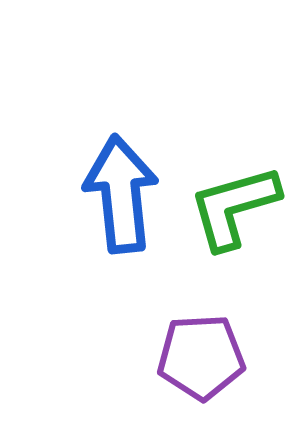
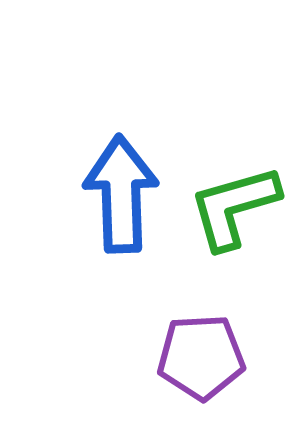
blue arrow: rotated 4 degrees clockwise
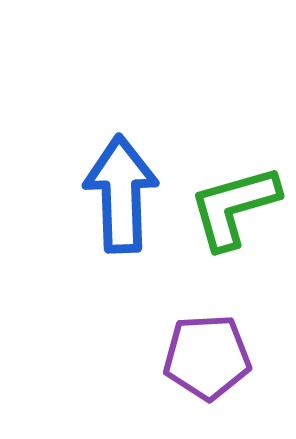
purple pentagon: moved 6 px right
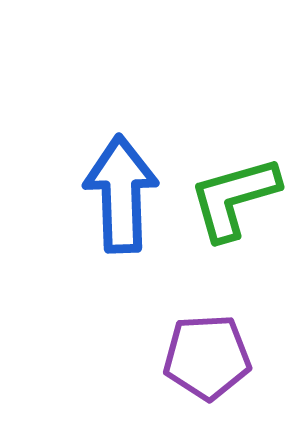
green L-shape: moved 9 px up
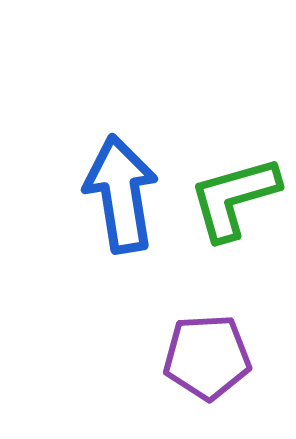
blue arrow: rotated 7 degrees counterclockwise
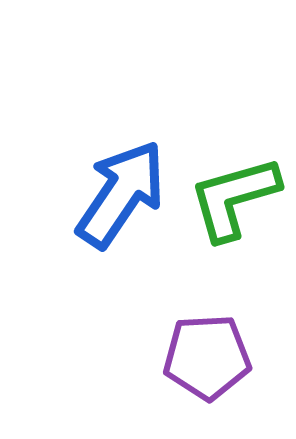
blue arrow: rotated 43 degrees clockwise
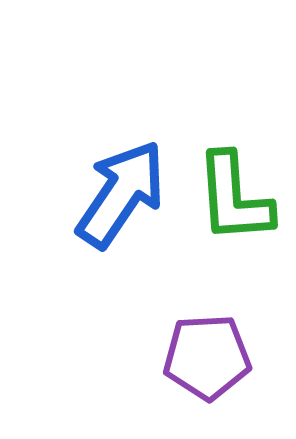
green L-shape: rotated 78 degrees counterclockwise
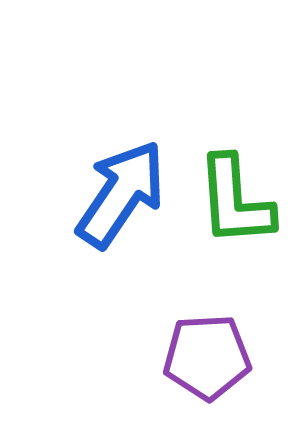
green L-shape: moved 1 px right, 3 px down
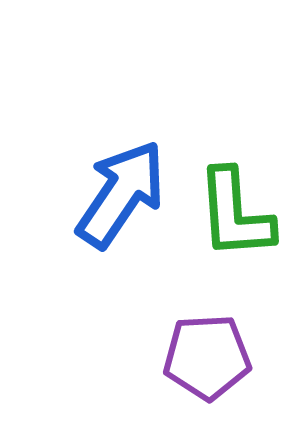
green L-shape: moved 13 px down
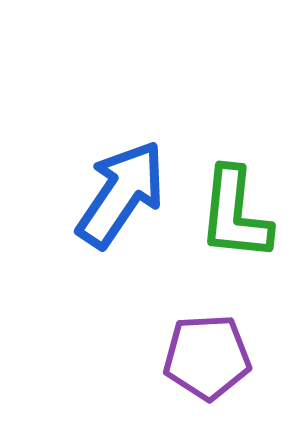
green L-shape: rotated 10 degrees clockwise
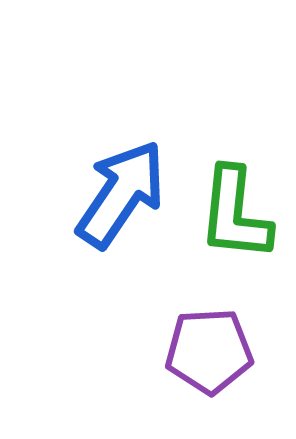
purple pentagon: moved 2 px right, 6 px up
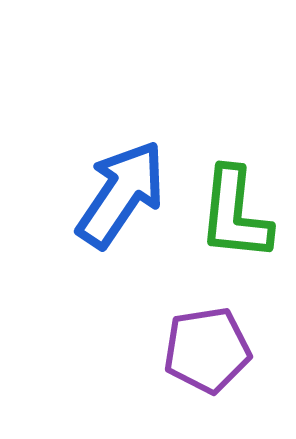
purple pentagon: moved 2 px left, 1 px up; rotated 6 degrees counterclockwise
